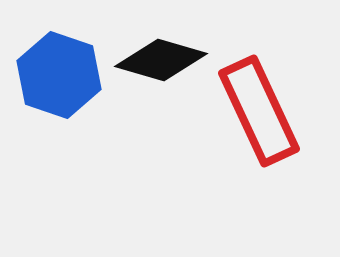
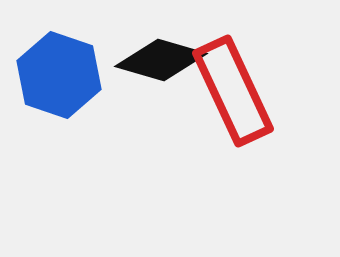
red rectangle: moved 26 px left, 20 px up
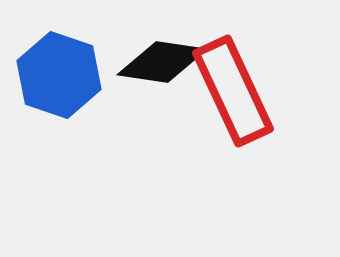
black diamond: moved 1 px right, 2 px down; rotated 8 degrees counterclockwise
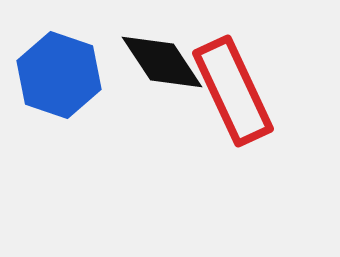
black diamond: rotated 48 degrees clockwise
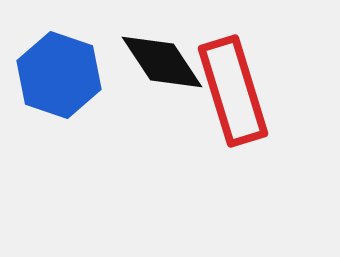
red rectangle: rotated 8 degrees clockwise
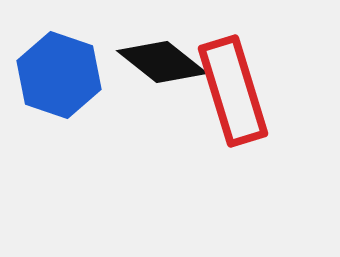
black diamond: rotated 18 degrees counterclockwise
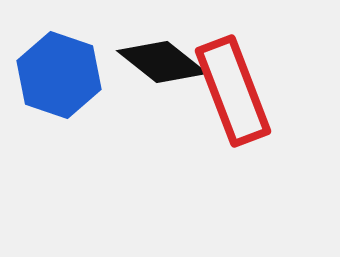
red rectangle: rotated 4 degrees counterclockwise
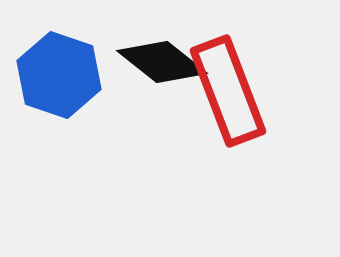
red rectangle: moved 5 px left
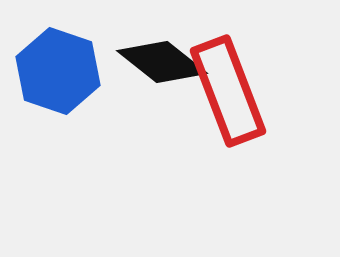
blue hexagon: moved 1 px left, 4 px up
